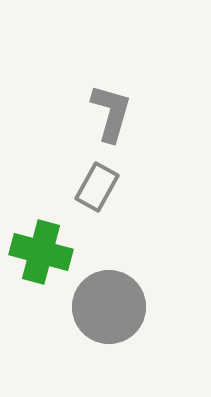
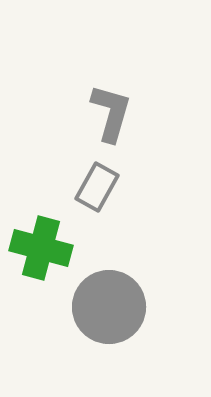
green cross: moved 4 px up
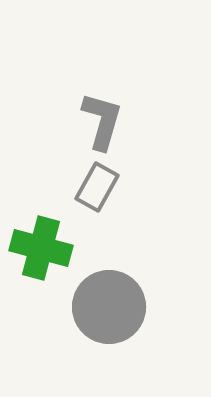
gray L-shape: moved 9 px left, 8 px down
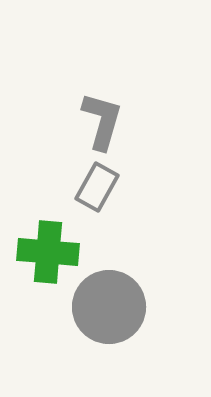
green cross: moved 7 px right, 4 px down; rotated 10 degrees counterclockwise
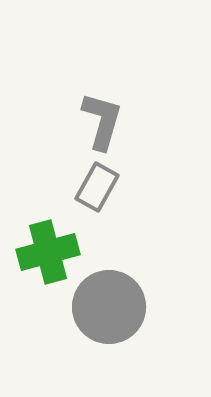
green cross: rotated 20 degrees counterclockwise
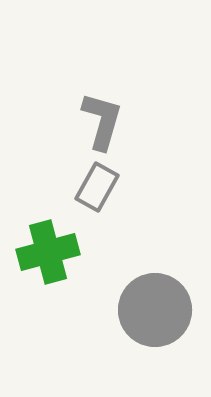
gray circle: moved 46 px right, 3 px down
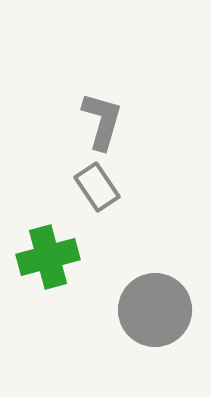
gray rectangle: rotated 63 degrees counterclockwise
green cross: moved 5 px down
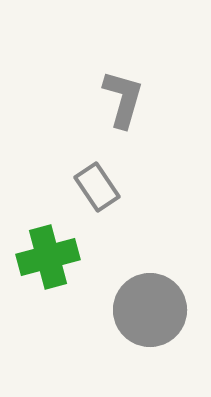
gray L-shape: moved 21 px right, 22 px up
gray circle: moved 5 px left
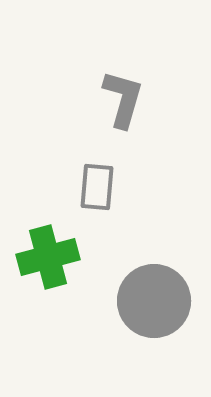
gray rectangle: rotated 39 degrees clockwise
gray circle: moved 4 px right, 9 px up
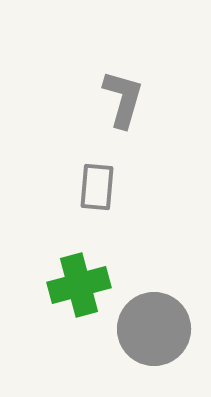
green cross: moved 31 px right, 28 px down
gray circle: moved 28 px down
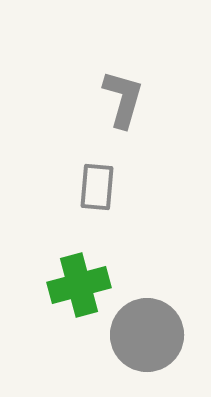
gray circle: moved 7 px left, 6 px down
